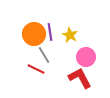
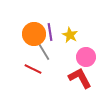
gray line: moved 3 px up
red line: moved 3 px left
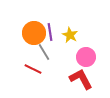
orange circle: moved 1 px up
red L-shape: moved 1 px right, 1 px down
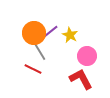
purple line: rotated 60 degrees clockwise
gray line: moved 4 px left
pink circle: moved 1 px right, 1 px up
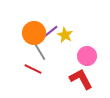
yellow star: moved 5 px left
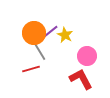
red line: moved 2 px left; rotated 42 degrees counterclockwise
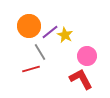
orange circle: moved 5 px left, 7 px up
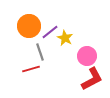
yellow star: moved 3 px down
gray line: rotated 12 degrees clockwise
red L-shape: moved 11 px right; rotated 90 degrees clockwise
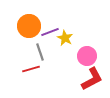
purple line: rotated 18 degrees clockwise
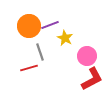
purple line: moved 7 px up
red line: moved 2 px left, 1 px up
